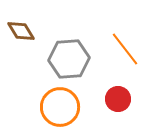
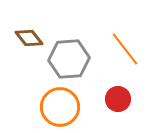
brown diamond: moved 8 px right, 7 px down; rotated 8 degrees counterclockwise
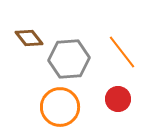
orange line: moved 3 px left, 3 px down
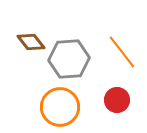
brown diamond: moved 2 px right, 4 px down
red circle: moved 1 px left, 1 px down
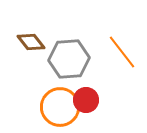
red circle: moved 31 px left
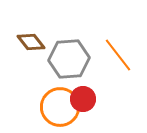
orange line: moved 4 px left, 3 px down
red circle: moved 3 px left, 1 px up
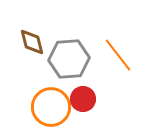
brown diamond: moved 1 px right; rotated 24 degrees clockwise
orange circle: moved 9 px left
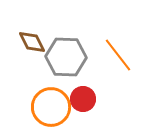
brown diamond: rotated 12 degrees counterclockwise
gray hexagon: moved 3 px left, 2 px up; rotated 6 degrees clockwise
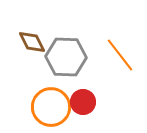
orange line: moved 2 px right
red circle: moved 3 px down
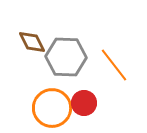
orange line: moved 6 px left, 10 px down
red circle: moved 1 px right, 1 px down
orange circle: moved 1 px right, 1 px down
